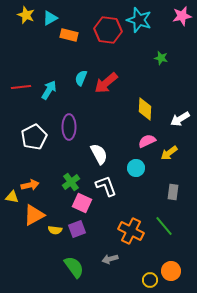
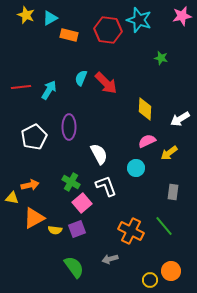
red arrow: rotated 95 degrees counterclockwise
green cross: rotated 24 degrees counterclockwise
yellow triangle: moved 1 px down
pink square: rotated 24 degrees clockwise
orange triangle: moved 3 px down
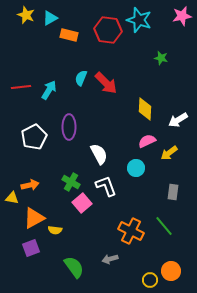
white arrow: moved 2 px left, 1 px down
purple square: moved 46 px left, 19 px down
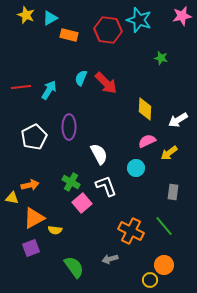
orange circle: moved 7 px left, 6 px up
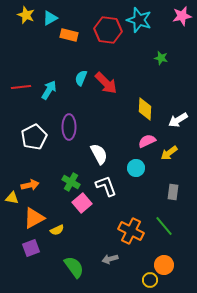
yellow semicircle: moved 2 px right; rotated 32 degrees counterclockwise
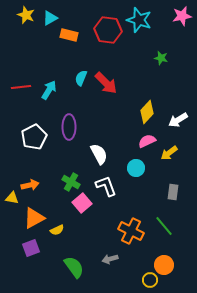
yellow diamond: moved 2 px right, 3 px down; rotated 40 degrees clockwise
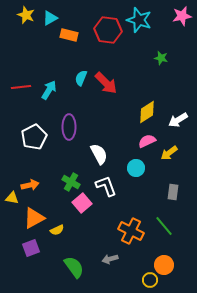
yellow diamond: rotated 15 degrees clockwise
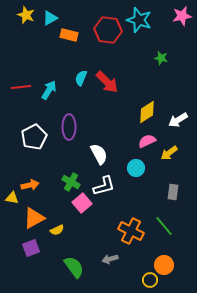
red arrow: moved 1 px right, 1 px up
white L-shape: moved 2 px left; rotated 95 degrees clockwise
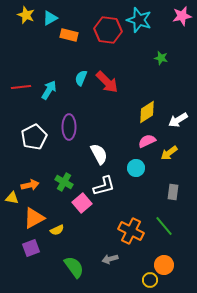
green cross: moved 7 px left
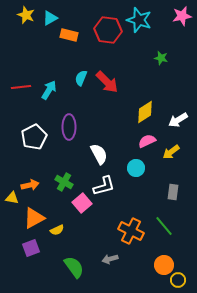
yellow diamond: moved 2 px left
yellow arrow: moved 2 px right, 1 px up
yellow circle: moved 28 px right
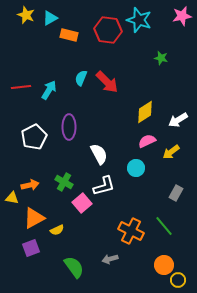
gray rectangle: moved 3 px right, 1 px down; rotated 21 degrees clockwise
